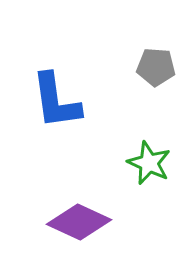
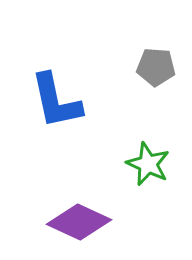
blue L-shape: rotated 4 degrees counterclockwise
green star: moved 1 px left, 1 px down
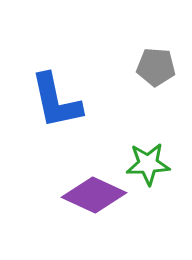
green star: rotated 27 degrees counterclockwise
purple diamond: moved 15 px right, 27 px up
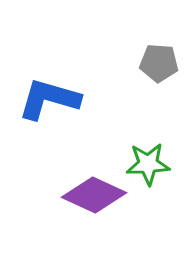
gray pentagon: moved 3 px right, 4 px up
blue L-shape: moved 7 px left, 2 px up; rotated 118 degrees clockwise
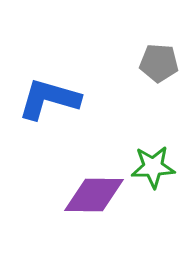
green star: moved 5 px right, 3 px down
purple diamond: rotated 24 degrees counterclockwise
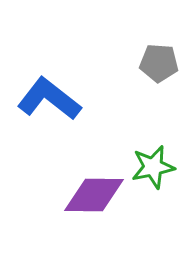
blue L-shape: rotated 22 degrees clockwise
green star: rotated 9 degrees counterclockwise
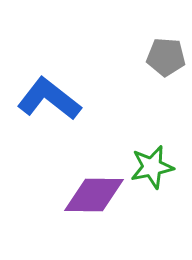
gray pentagon: moved 7 px right, 6 px up
green star: moved 1 px left
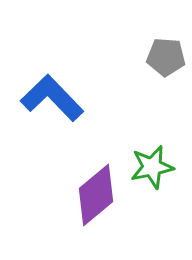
blue L-shape: moved 3 px right, 1 px up; rotated 8 degrees clockwise
purple diamond: moved 2 px right; rotated 40 degrees counterclockwise
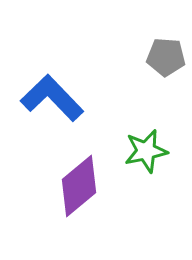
green star: moved 6 px left, 16 px up
purple diamond: moved 17 px left, 9 px up
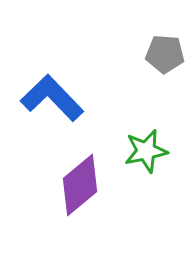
gray pentagon: moved 1 px left, 3 px up
purple diamond: moved 1 px right, 1 px up
